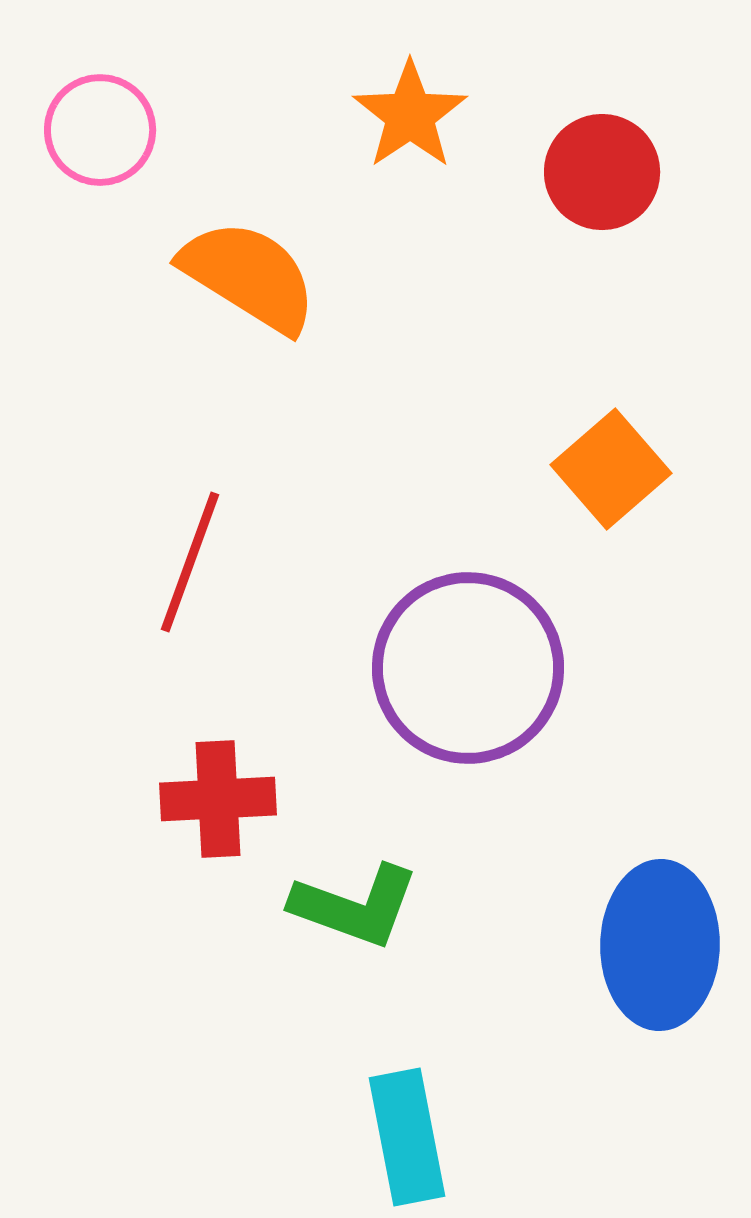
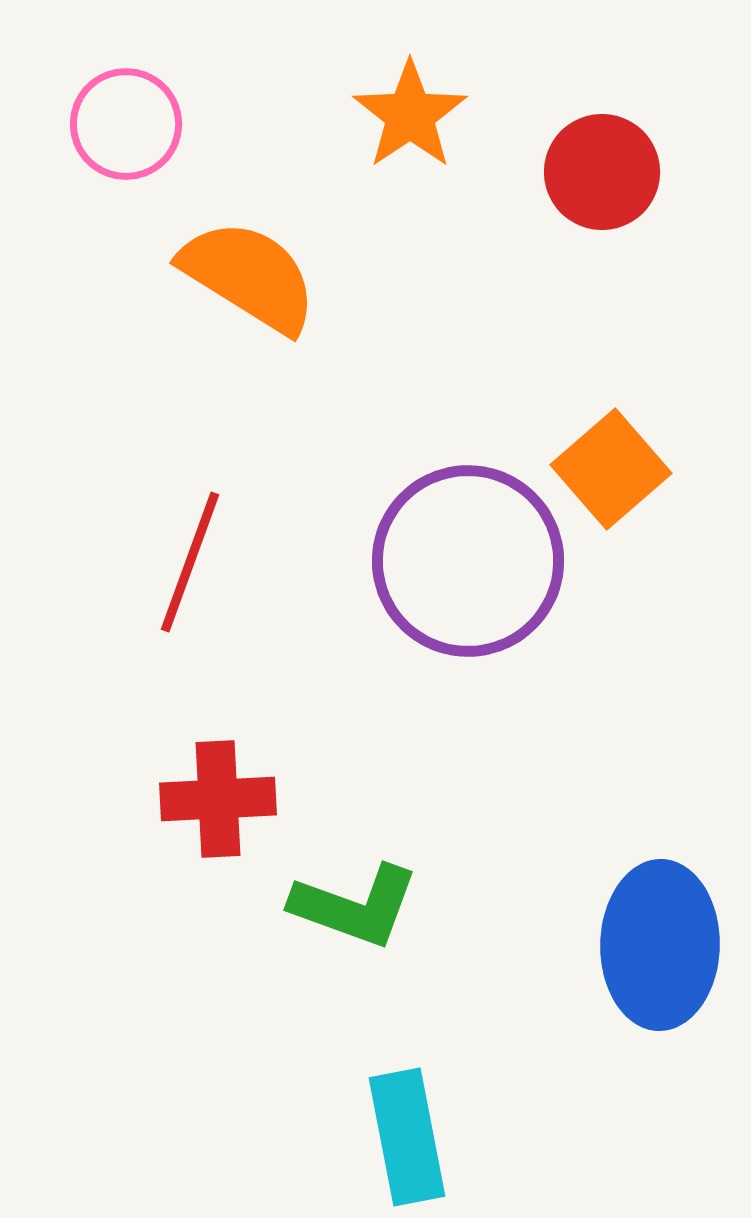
pink circle: moved 26 px right, 6 px up
purple circle: moved 107 px up
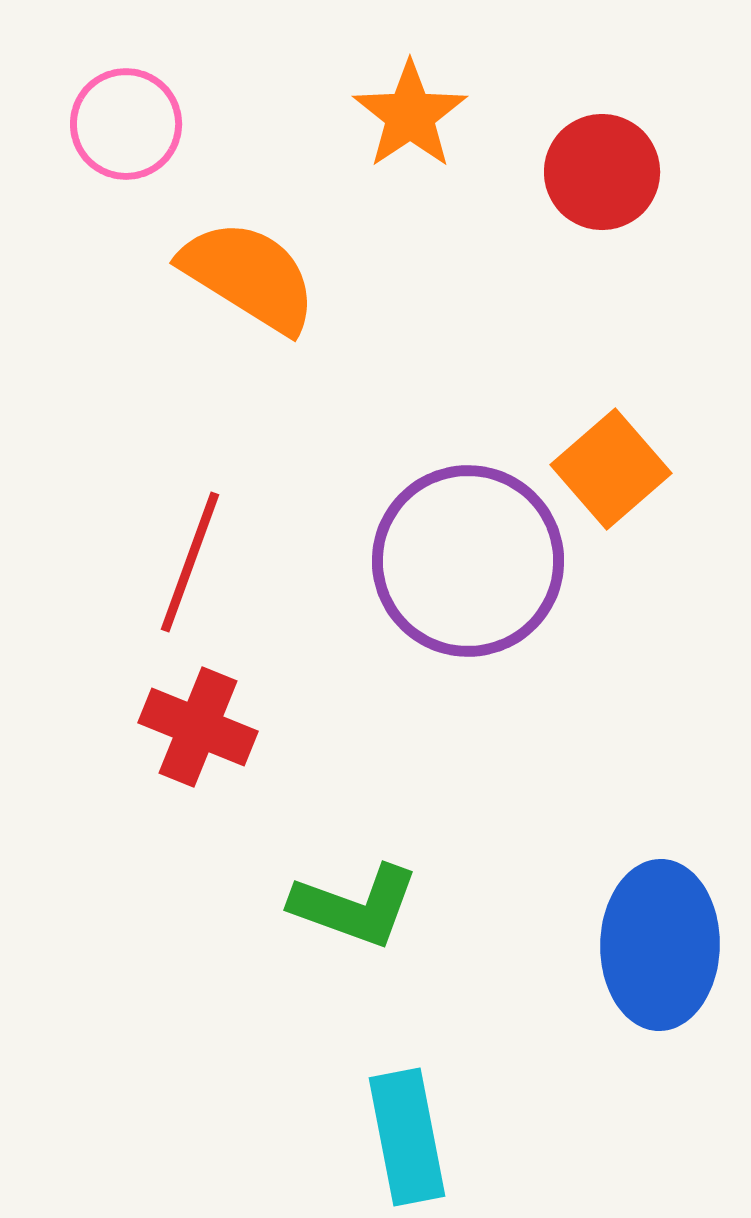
red cross: moved 20 px left, 72 px up; rotated 25 degrees clockwise
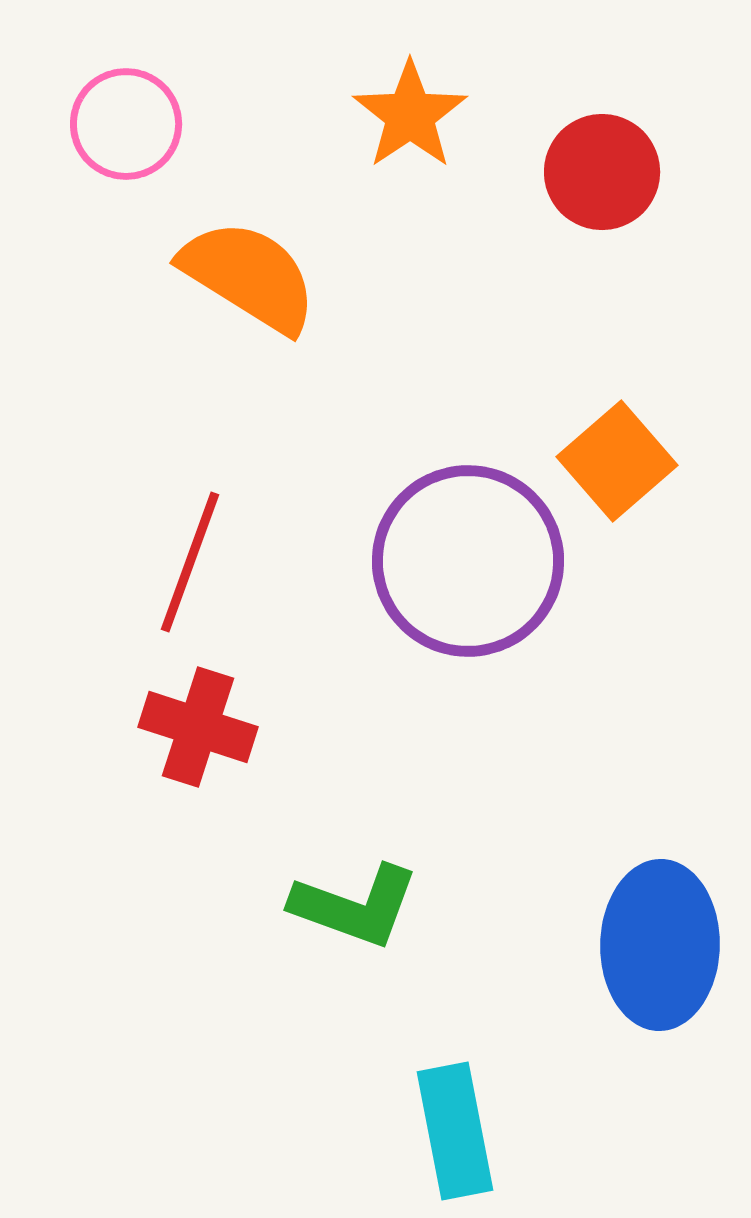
orange square: moved 6 px right, 8 px up
red cross: rotated 4 degrees counterclockwise
cyan rectangle: moved 48 px right, 6 px up
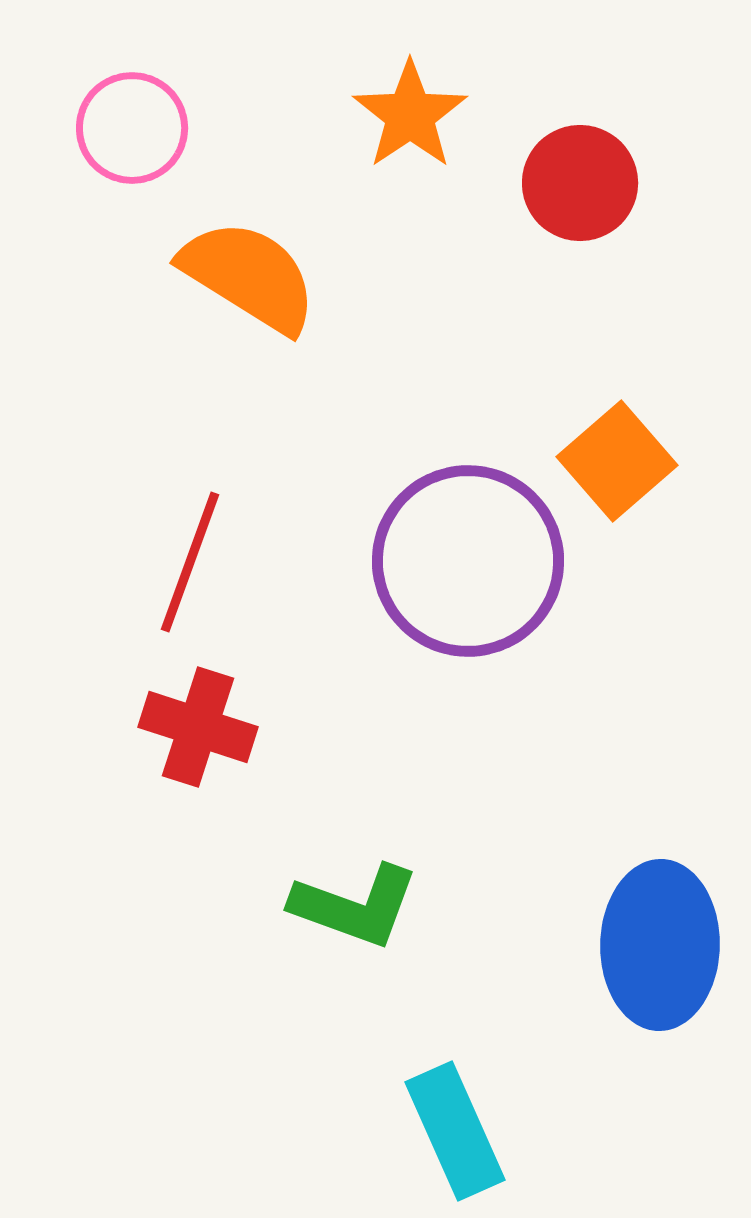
pink circle: moved 6 px right, 4 px down
red circle: moved 22 px left, 11 px down
cyan rectangle: rotated 13 degrees counterclockwise
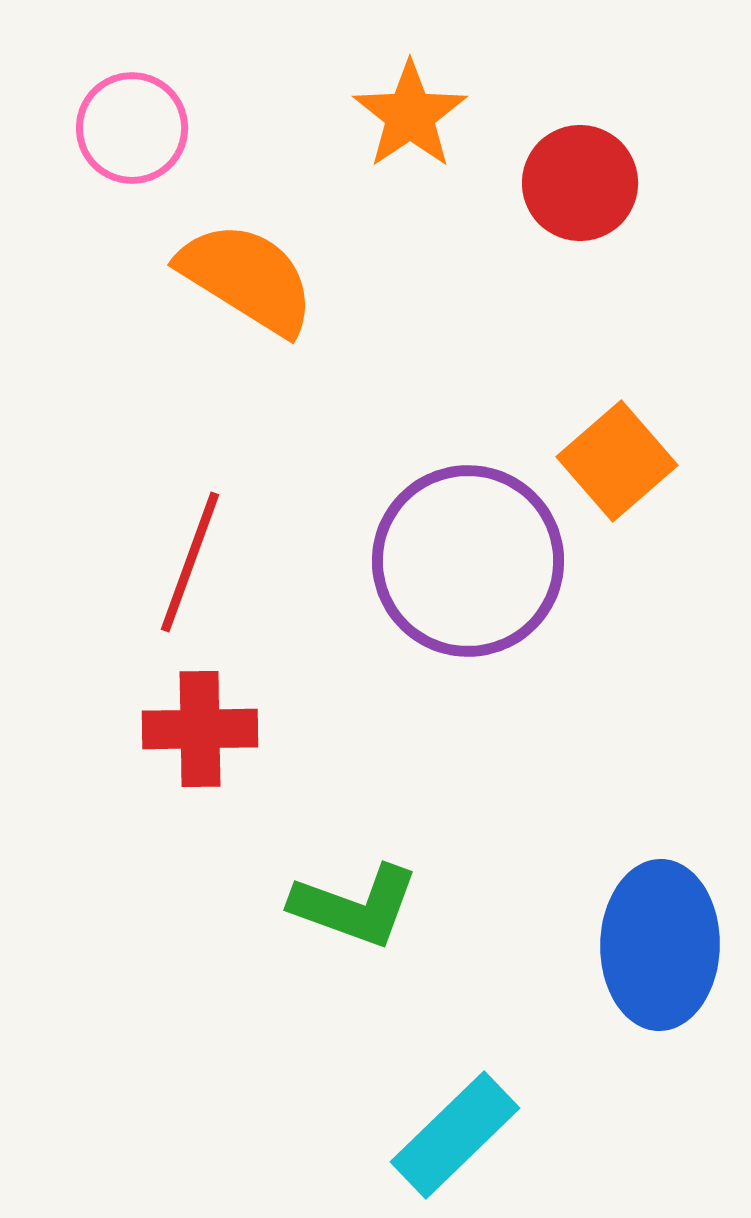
orange semicircle: moved 2 px left, 2 px down
red cross: moved 2 px right, 2 px down; rotated 19 degrees counterclockwise
cyan rectangle: moved 4 px down; rotated 70 degrees clockwise
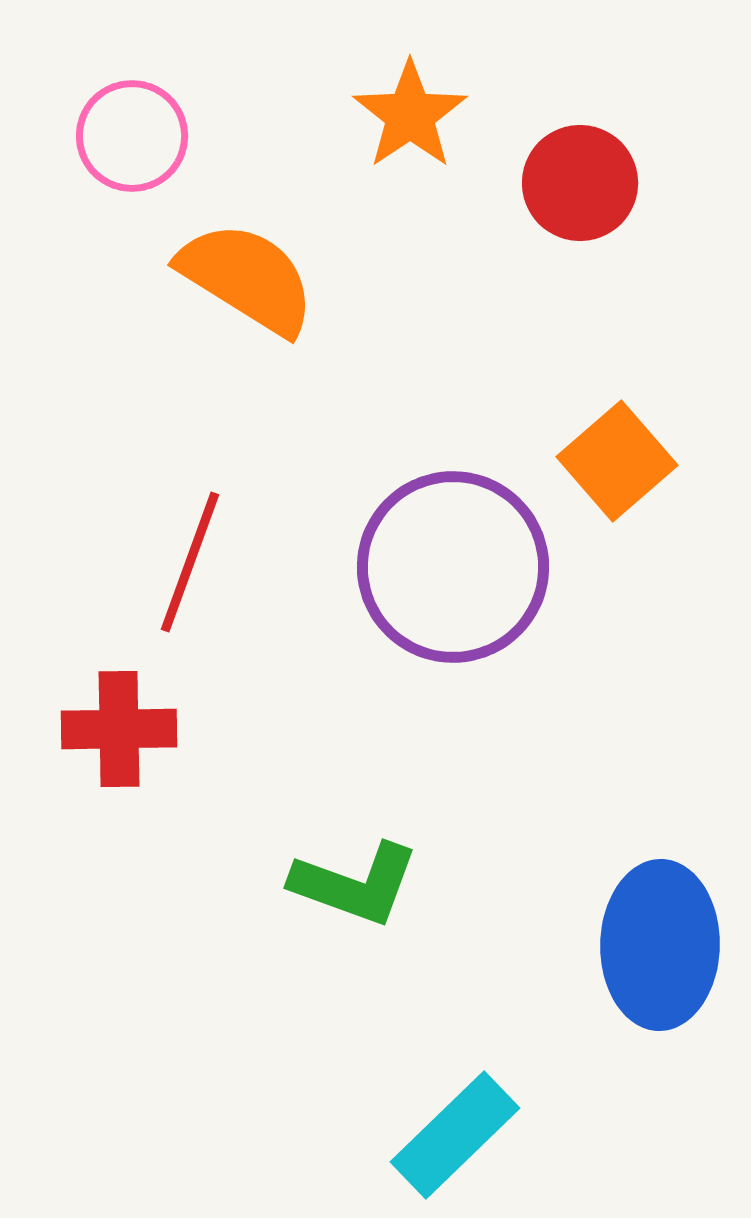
pink circle: moved 8 px down
purple circle: moved 15 px left, 6 px down
red cross: moved 81 px left
green L-shape: moved 22 px up
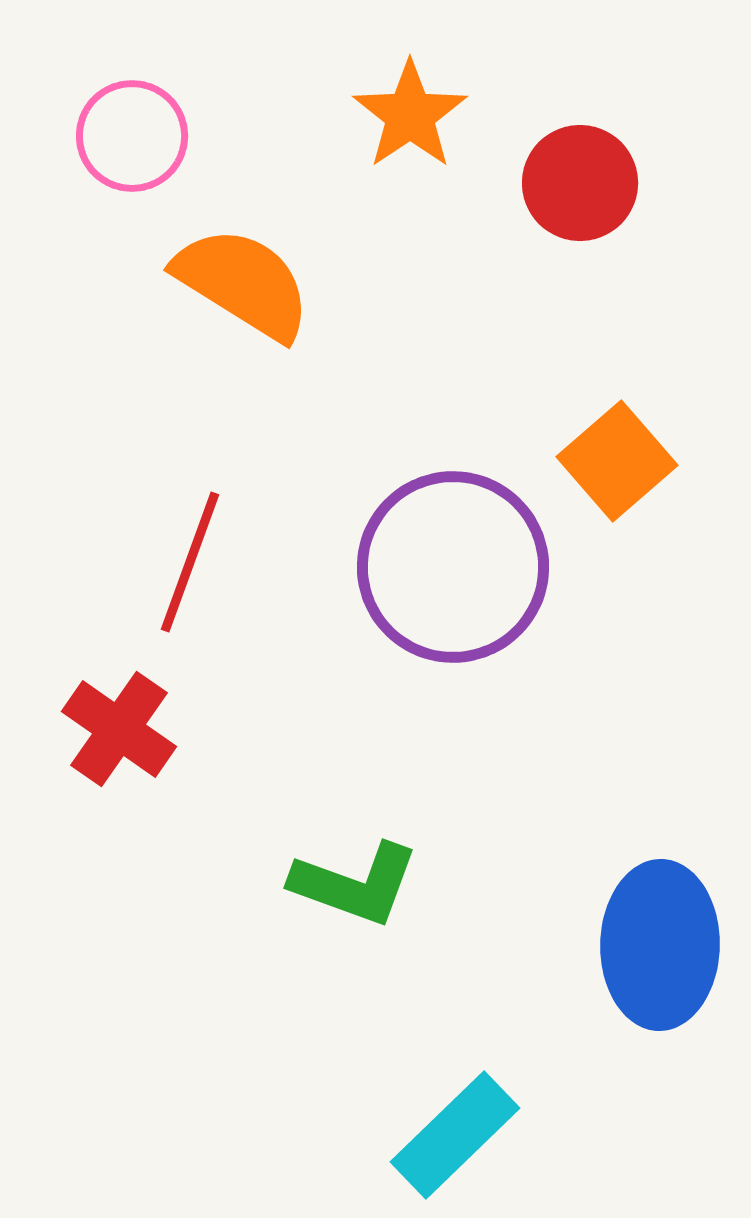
orange semicircle: moved 4 px left, 5 px down
red cross: rotated 36 degrees clockwise
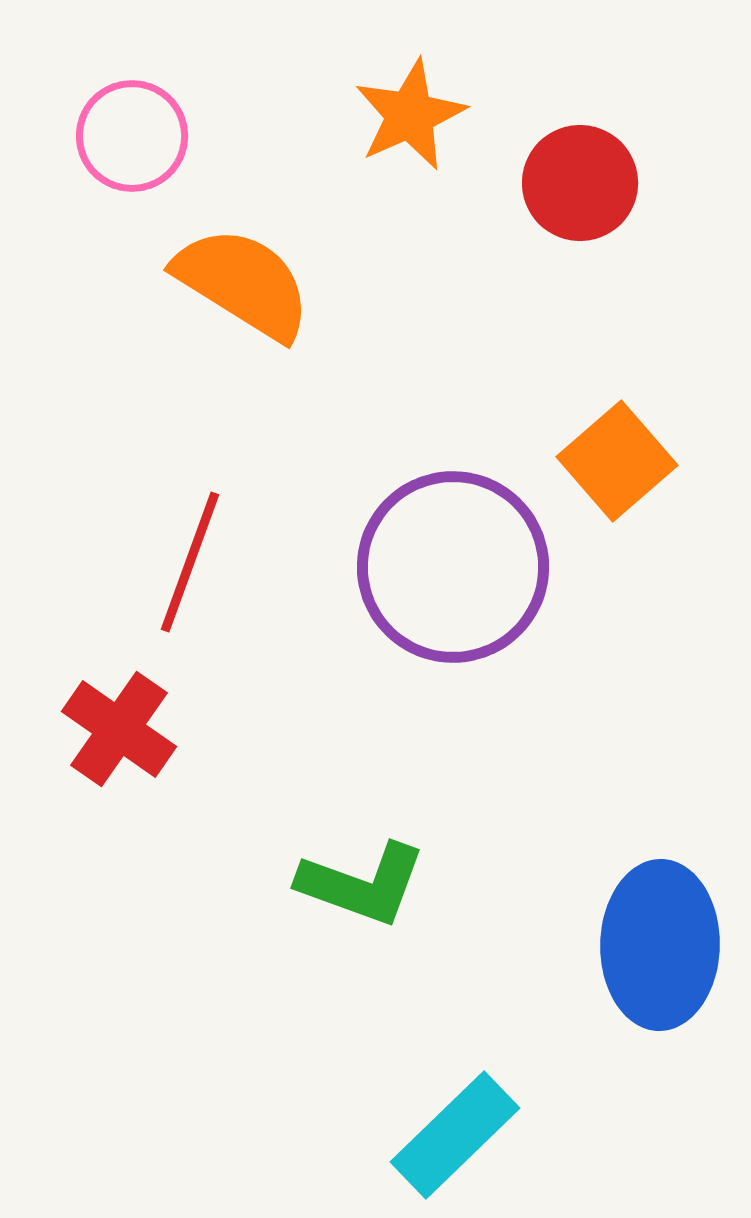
orange star: rotated 10 degrees clockwise
green L-shape: moved 7 px right
